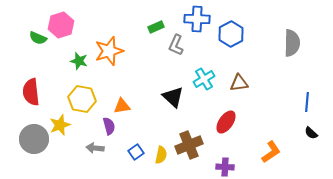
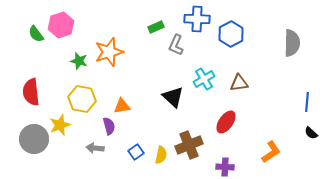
green semicircle: moved 2 px left, 4 px up; rotated 30 degrees clockwise
orange star: moved 1 px down
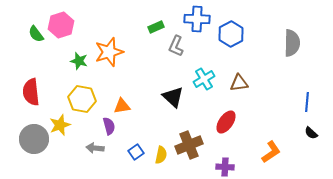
gray L-shape: moved 1 px down
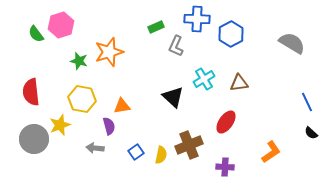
gray semicircle: rotated 60 degrees counterclockwise
blue line: rotated 30 degrees counterclockwise
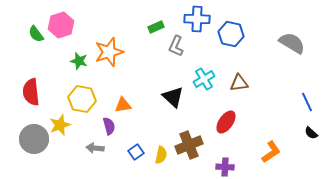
blue hexagon: rotated 20 degrees counterclockwise
orange triangle: moved 1 px right, 1 px up
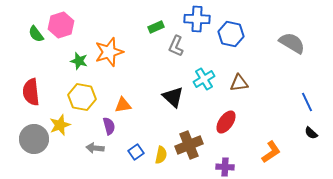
yellow hexagon: moved 2 px up
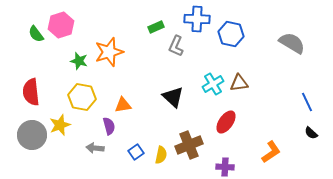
cyan cross: moved 9 px right, 5 px down
gray circle: moved 2 px left, 4 px up
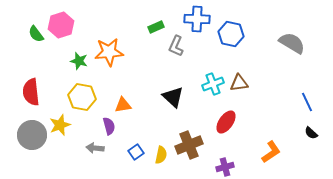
orange star: rotated 12 degrees clockwise
cyan cross: rotated 10 degrees clockwise
purple cross: rotated 18 degrees counterclockwise
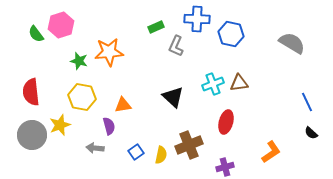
red ellipse: rotated 20 degrees counterclockwise
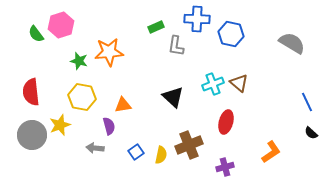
gray L-shape: rotated 15 degrees counterclockwise
brown triangle: rotated 48 degrees clockwise
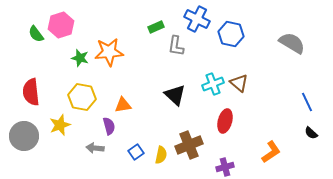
blue cross: rotated 25 degrees clockwise
green star: moved 1 px right, 3 px up
black triangle: moved 2 px right, 2 px up
red ellipse: moved 1 px left, 1 px up
gray circle: moved 8 px left, 1 px down
